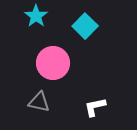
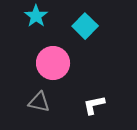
white L-shape: moved 1 px left, 2 px up
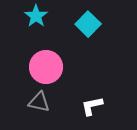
cyan square: moved 3 px right, 2 px up
pink circle: moved 7 px left, 4 px down
white L-shape: moved 2 px left, 1 px down
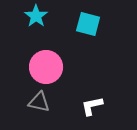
cyan square: rotated 30 degrees counterclockwise
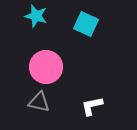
cyan star: rotated 20 degrees counterclockwise
cyan square: moved 2 px left; rotated 10 degrees clockwise
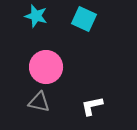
cyan square: moved 2 px left, 5 px up
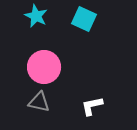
cyan star: rotated 10 degrees clockwise
pink circle: moved 2 px left
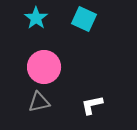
cyan star: moved 2 px down; rotated 10 degrees clockwise
gray triangle: rotated 25 degrees counterclockwise
white L-shape: moved 1 px up
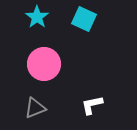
cyan star: moved 1 px right, 1 px up
pink circle: moved 3 px up
gray triangle: moved 4 px left, 6 px down; rotated 10 degrees counterclockwise
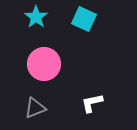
cyan star: moved 1 px left
white L-shape: moved 2 px up
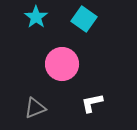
cyan square: rotated 10 degrees clockwise
pink circle: moved 18 px right
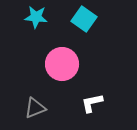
cyan star: rotated 30 degrees counterclockwise
